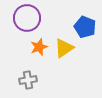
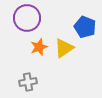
gray cross: moved 2 px down
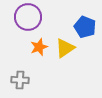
purple circle: moved 1 px right, 1 px up
yellow triangle: moved 1 px right
gray cross: moved 8 px left, 2 px up; rotated 12 degrees clockwise
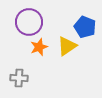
purple circle: moved 1 px right, 5 px down
yellow triangle: moved 2 px right, 2 px up
gray cross: moved 1 px left, 2 px up
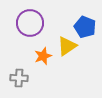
purple circle: moved 1 px right, 1 px down
orange star: moved 4 px right, 9 px down
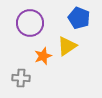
blue pentagon: moved 6 px left, 9 px up
gray cross: moved 2 px right
